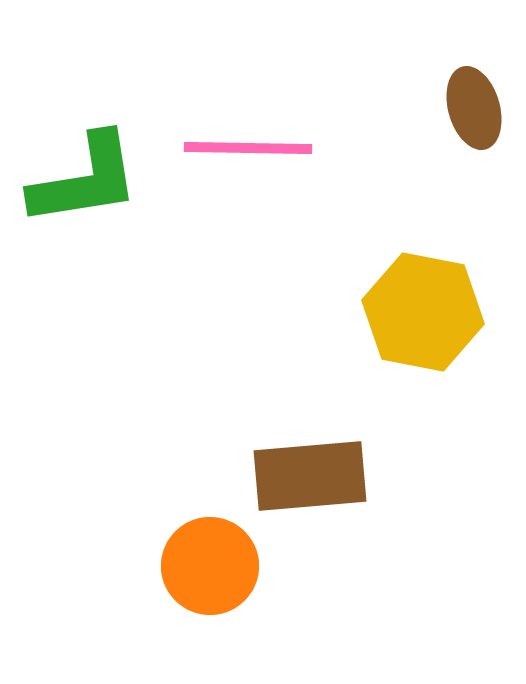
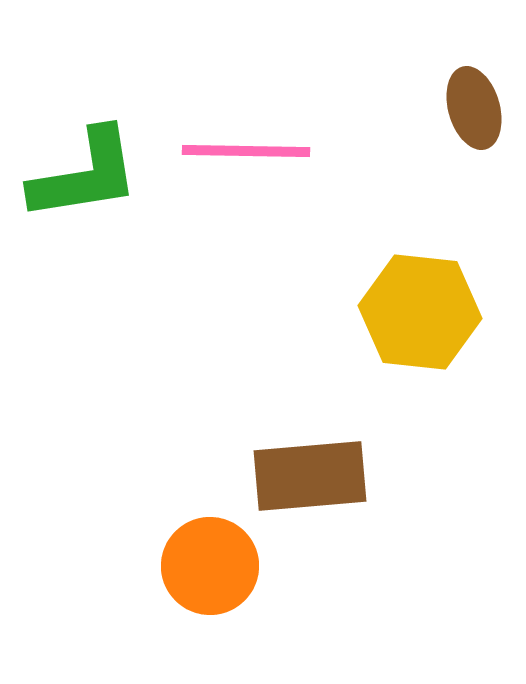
pink line: moved 2 px left, 3 px down
green L-shape: moved 5 px up
yellow hexagon: moved 3 px left; rotated 5 degrees counterclockwise
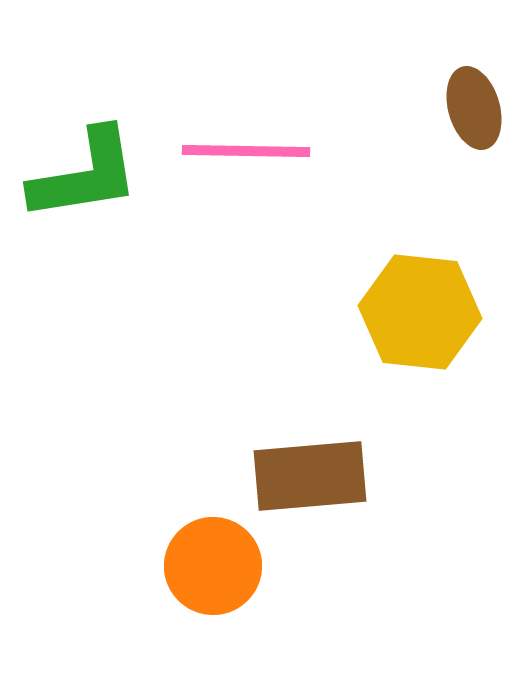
orange circle: moved 3 px right
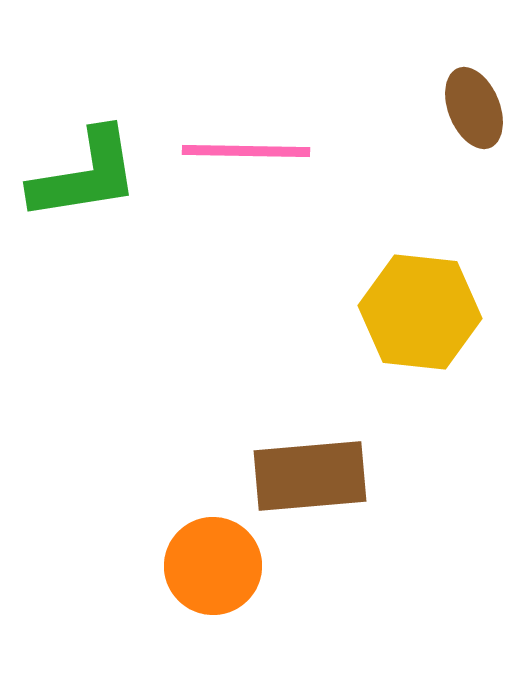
brown ellipse: rotated 6 degrees counterclockwise
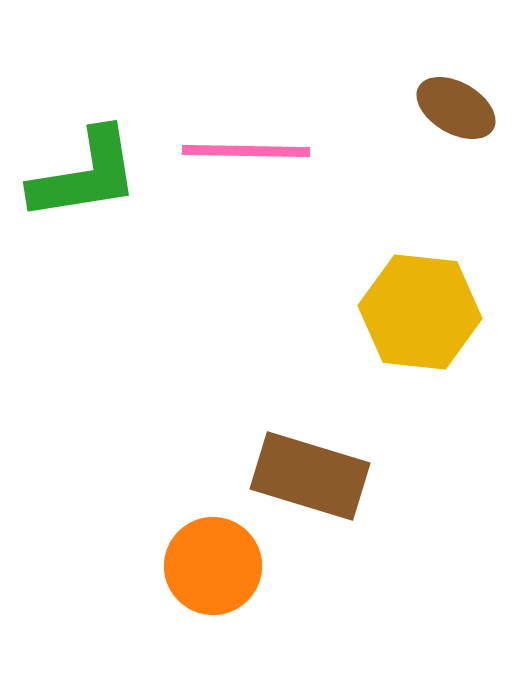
brown ellipse: moved 18 px left; rotated 38 degrees counterclockwise
brown rectangle: rotated 22 degrees clockwise
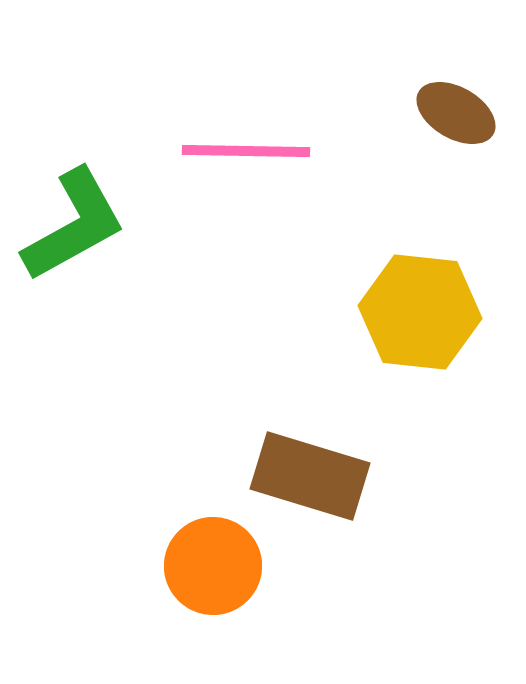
brown ellipse: moved 5 px down
green L-shape: moved 11 px left, 50 px down; rotated 20 degrees counterclockwise
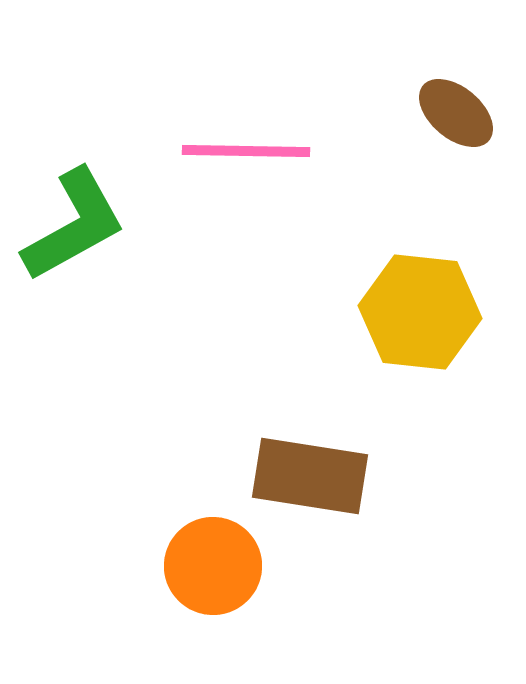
brown ellipse: rotated 10 degrees clockwise
brown rectangle: rotated 8 degrees counterclockwise
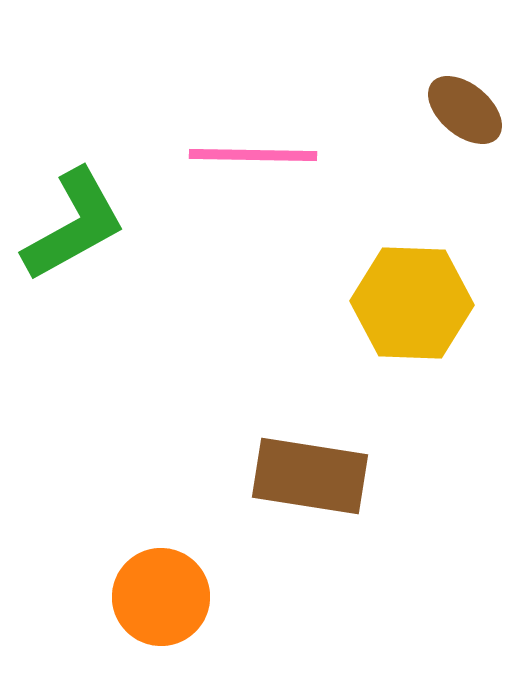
brown ellipse: moved 9 px right, 3 px up
pink line: moved 7 px right, 4 px down
yellow hexagon: moved 8 px left, 9 px up; rotated 4 degrees counterclockwise
orange circle: moved 52 px left, 31 px down
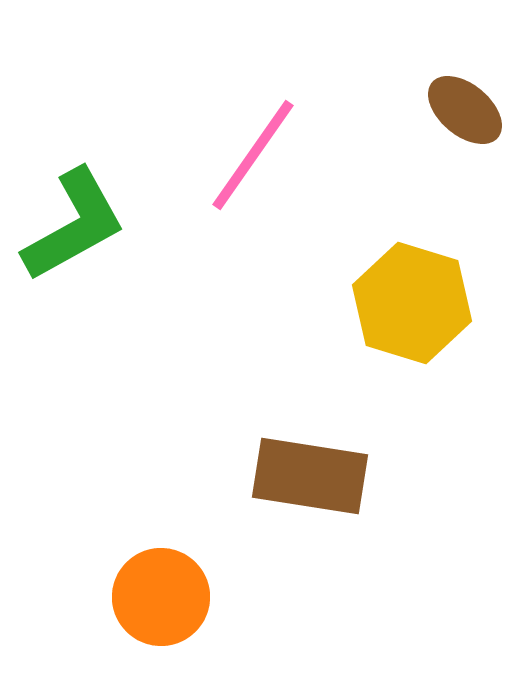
pink line: rotated 56 degrees counterclockwise
yellow hexagon: rotated 15 degrees clockwise
